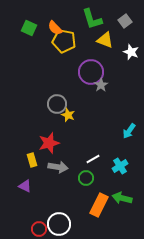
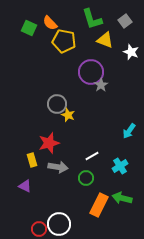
orange semicircle: moved 5 px left, 5 px up
white line: moved 1 px left, 3 px up
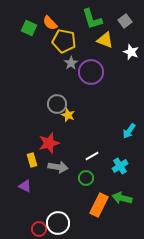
gray star: moved 30 px left, 22 px up
white circle: moved 1 px left, 1 px up
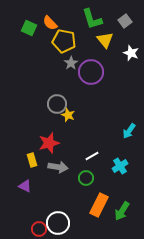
yellow triangle: rotated 30 degrees clockwise
white star: moved 1 px down
green arrow: moved 13 px down; rotated 72 degrees counterclockwise
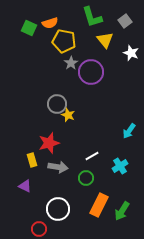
green L-shape: moved 2 px up
orange semicircle: rotated 63 degrees counterclockwise
white circle: moved 14 px up
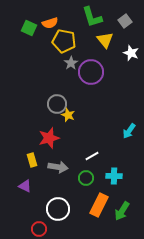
red star: moved 5 px up
cyan cross: moved 6 px left, 10 px down; rotated 35 degrees clockwise
